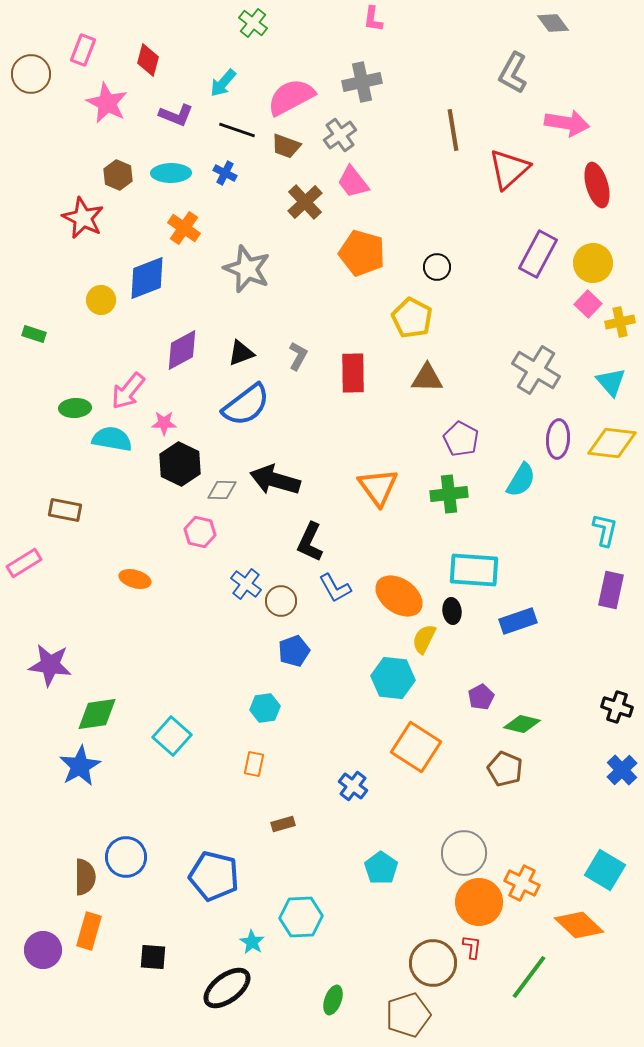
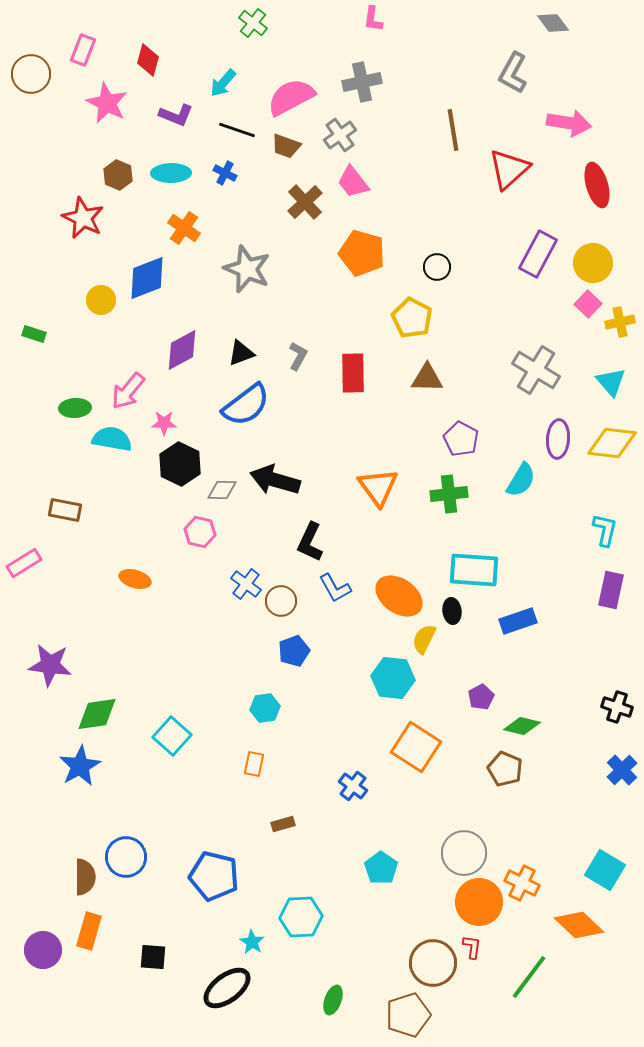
pink arrow at (567, 123): moved 2 px right
green diamond at (522, 724): moved 2 px down
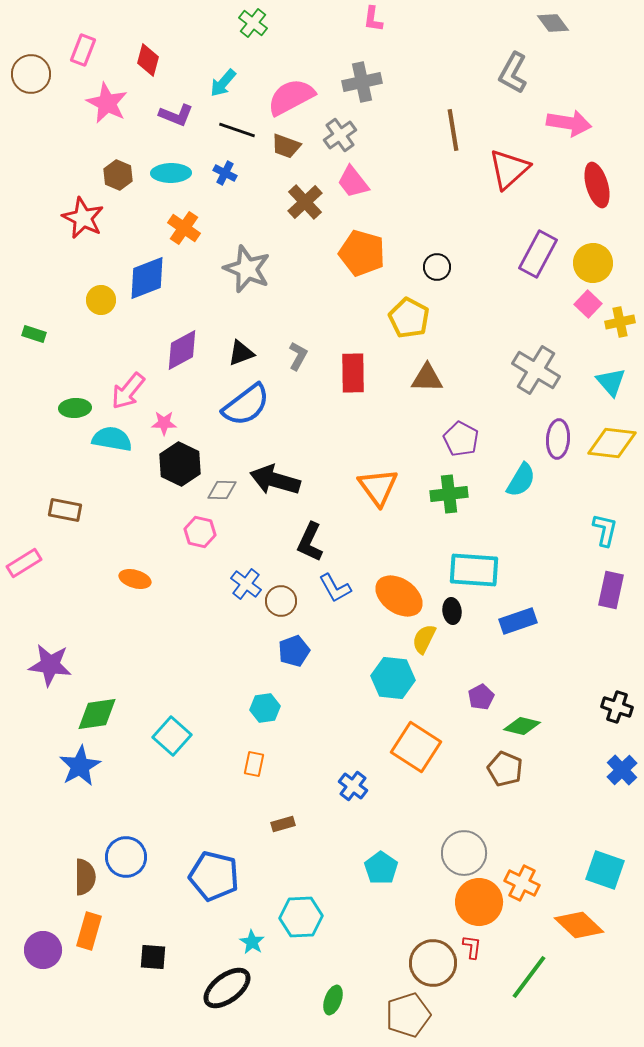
yellow pentagon at (412, 318): moved 3 px left
cyan square at (605, 870): rotated 12 degrees counterclockwise
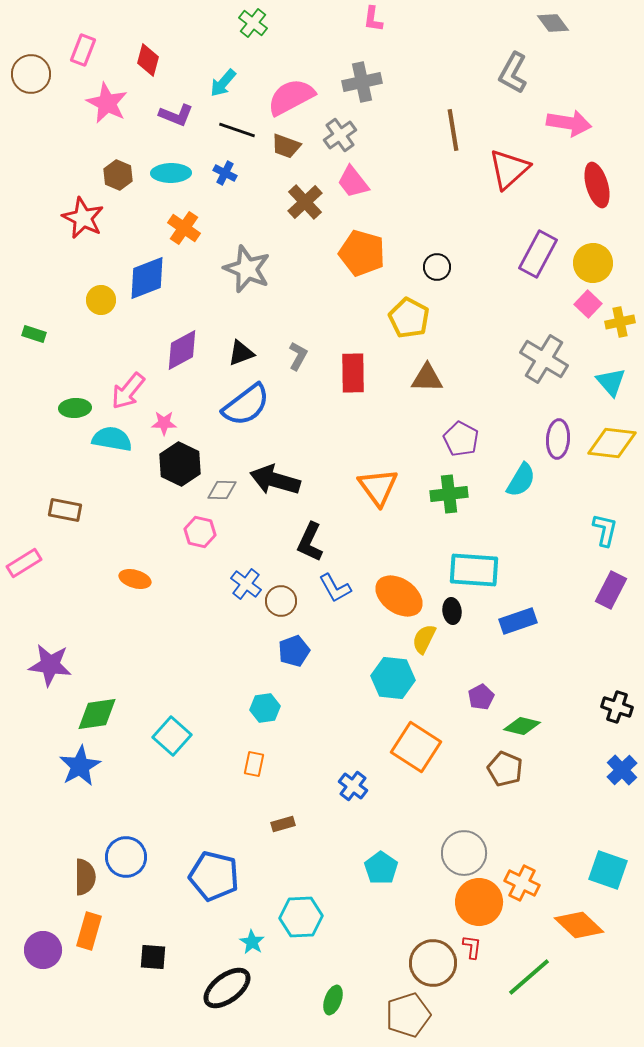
gray cross at (536, 370): moved 8 px right, 11 px up
purple rectangle at (611, 590): rotated 15 degrees clockwise
cyan square at (605, 870): moved 3 px right
green line at (529, 977): rotated 12 degrees clockwise
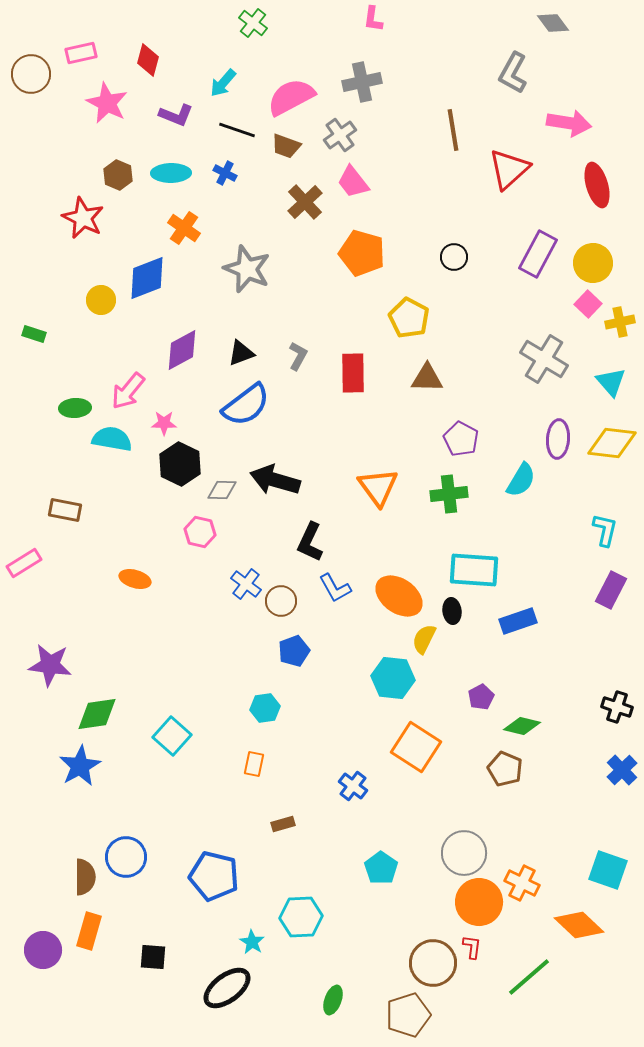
pink rectangle at (83, 50): moved 2 px left, 3 px down; rotated 56 degrees clockwise
black circle at (437, 267): moved 17 px right, 10 px up
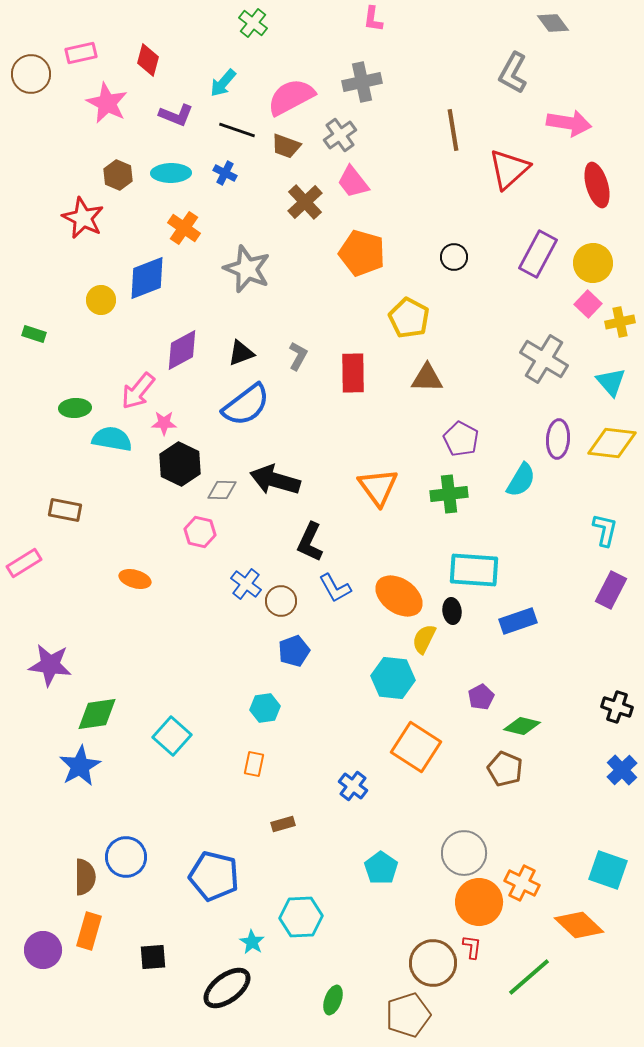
pink arrow at (128, 391): moved 10 px right
black square at (153, 957): rotated 8 degrees counterclockwise
